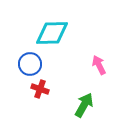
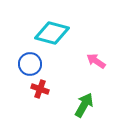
cyan diamond: rotated 16 degrees clockwise
pink arrow: moved 3 px left, 4 px up; rotated 30 degrees counterclockwise
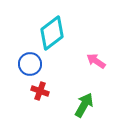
cyan diamond: rotated 52 degrees counterclockwise
red cross: moved 2 px down
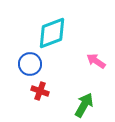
cyan diamond: rotated 16 degrees clockwise
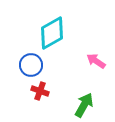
cyan diamond: rotated 8 degrees counterclockwise
blue circle: moved 1 px right, 1 px down
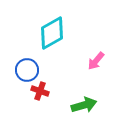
pink arrow: rotated 84 degrees counterclockwise
blue circle: moved 4 px left, 5 px down
green arrow: rotated 45 degrees clockwise
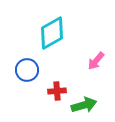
red cross: moved 17 px right; rotated 24 degrees counterclockwise
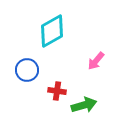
cyan diamond: moved 2 px up
red cross: rotated 12 degrees clockwise
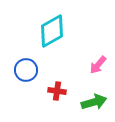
pink arrow: moved 2 px right, 4 px down
blue circle: moved 1 px left
green arrow: moved 10 px right, 3 px up
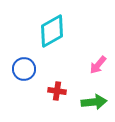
blue circle: moved 2 px left, 1 px up
green arrow: rotated 10 degrees clockwise
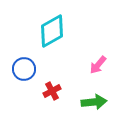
red cross: moved 5 px left; rotated 36 degrees counterclockwise
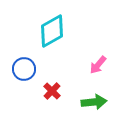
red cross: rotated 18 degrees counterclockwise
